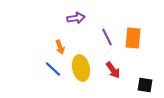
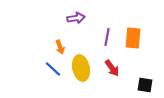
purple line: rotated 36 degrees clockwise
red arrow: moved 1 px left, 2 px up
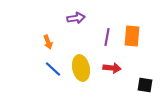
orange rectangle: moved 1 px left, 2 px up
orange arrow: moved 12 px left, 5 px up
red arrow: rotated 48 degrees counterclockwise
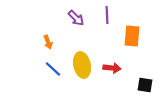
purple arrow: rotated 54 degrees clockwise
purple line: moved 22 px up; rotated 12 degrees counterclockwise
yellow ellipse: moved 1 px right, 3 px up
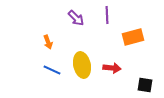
orange rectangle: moved 1 px right, 1 px down; rotated 70 degrees clockwise
blue line: moved 1 px left, 1 px down; rotated 18 degrees counterclockwise
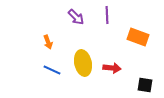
purple arrow: moved 1 px up
orange rectangle: moved 5 px right; rotated 35 degrees clockwise
yellow ellipse: moved 1 px right, 2 px up
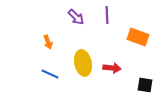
blue line: moved 2 px left, 4 px down
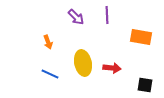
orange rectangle: moved 3 px right; rotated 10 degrees counterclockwise
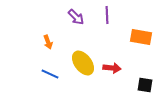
yellow ellipse: rotated 25 degrees counterclockwise
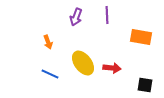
purple arrow: rotated 66 degrees clockwise
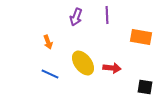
black square: moved 2 px down
